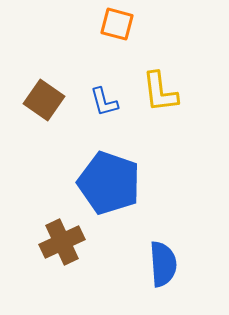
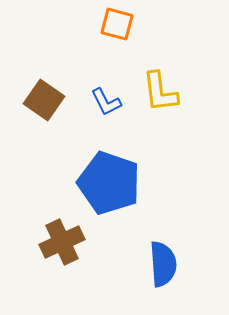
blue L-shape: moved 2 px right; rotated 12 degrees counterclockwise
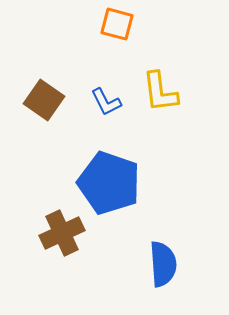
brown cross: moved 9 px up
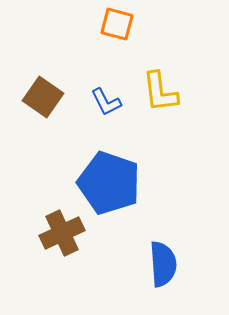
brown square: moved 1 px left, 3 px up
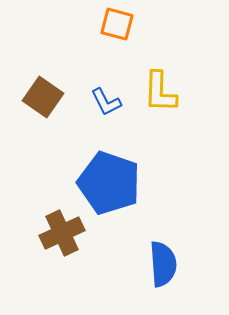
yellow L-shape: rotated 9 degrees clockwise
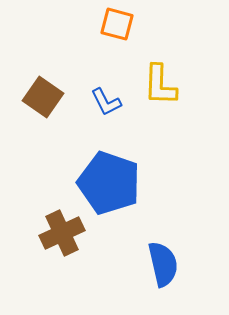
yellow L-shape: moved 7 px up
blue semicircle: rotated 9 degrees counterclockwise
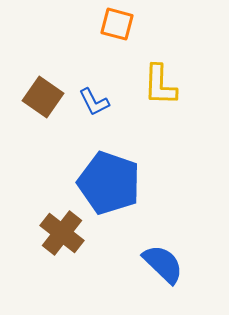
blue L-shape: moved 12 px left
brown cross: rotated 27 degrees counterclockwise
blue semicircle: rotated 33 degrees counterclockwise
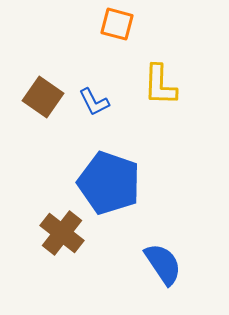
blue semicircle: rotated 12 degrees clockwise
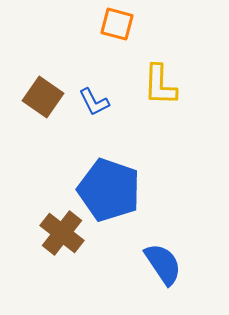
blue pentagon: moved 7 px down
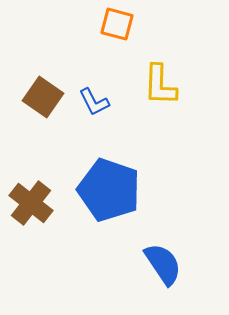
brown cross: moved 31 px left, 30 px up
